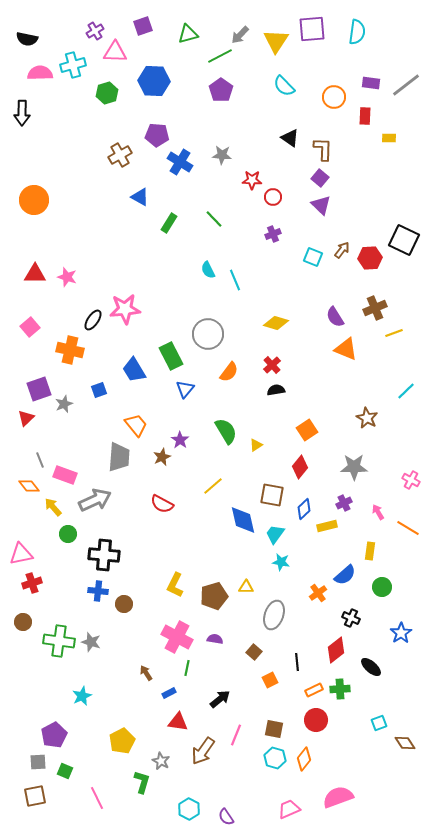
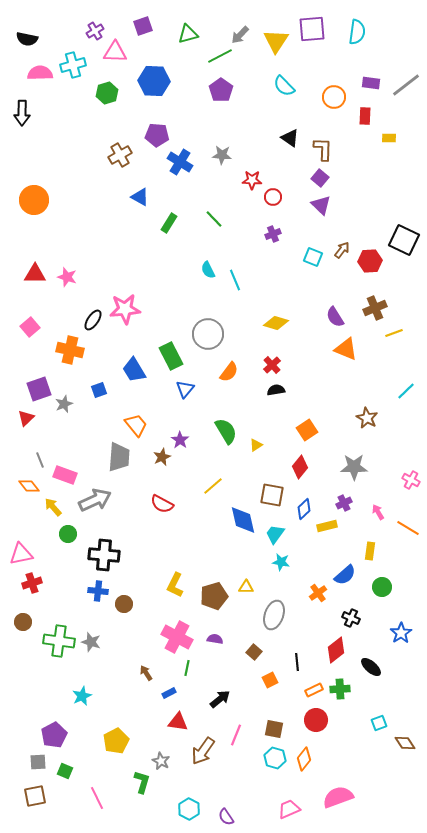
red hexagon at (370, 258): moved 3 px down
yellow pentagon at (122, 741): moved 6 px left
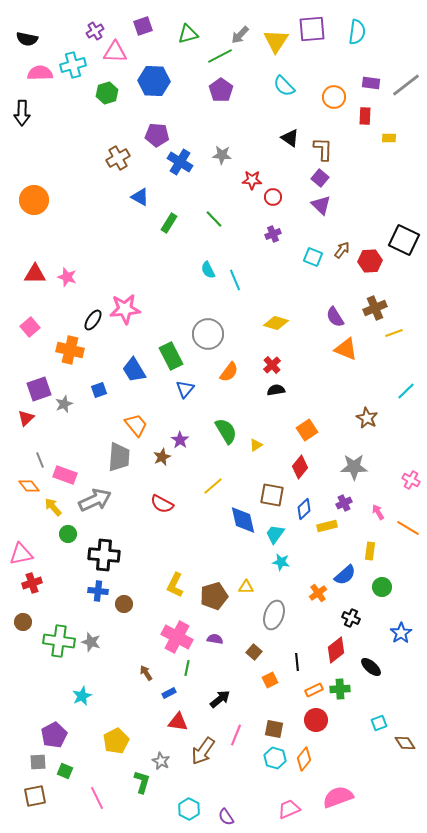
brown cross at (120, 155): moved 2 px left, 3 px down
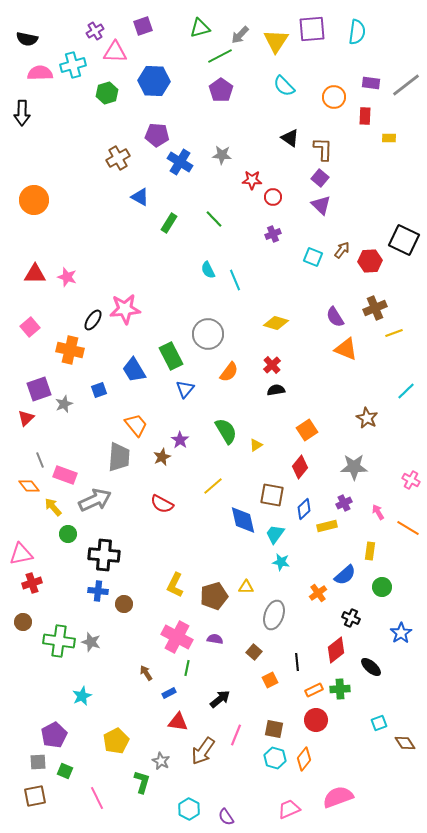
green triangle at (188, 34): moved 12 px right, 6 px up
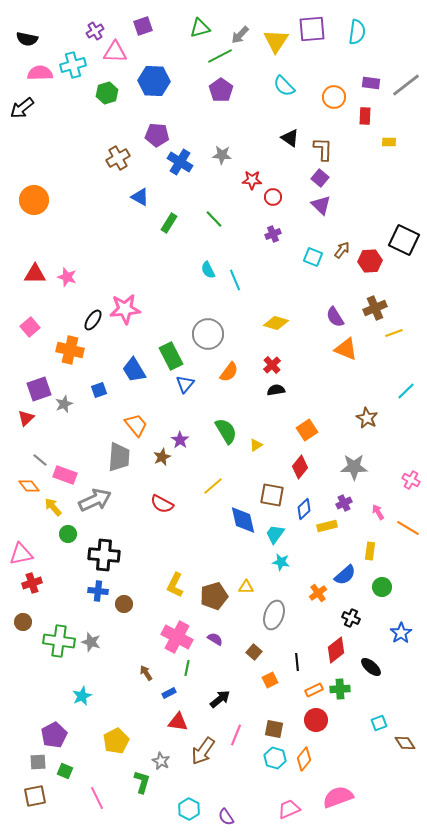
black arrow at (22, 113): moved 5 px up; rotated 50 degrees clockwise
yellow rectangle at (389, 138): moved 4 px down
blue triangle at (185, 389): moved 5 px up
gray line at (40, 460): rotated 28 degrees counterclockwise
purple semicircle at (215, 639): rotated 21 degrees clockwise
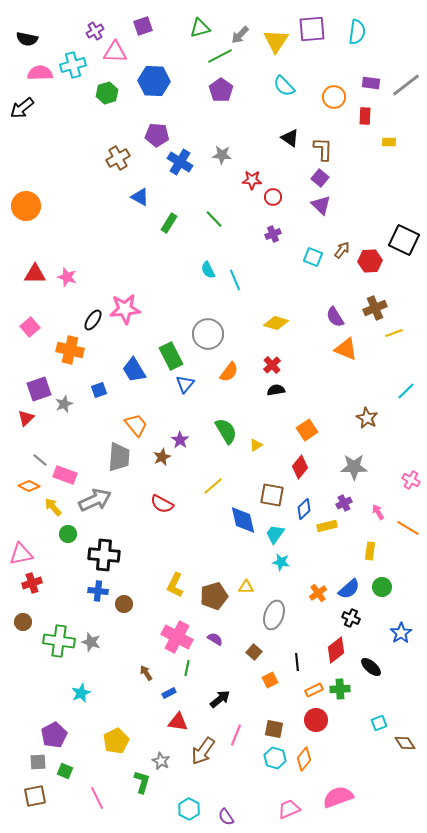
orange circle at (34, 200): moved 8 px left, 6 px down
orange diamond at (29, 486): rotated 25 degrees counterclockwise
blue semicircle at (345, 575): moved 4 px right, 14 px down
cyan star at (82, 696): moved 1 px left, 3 px up
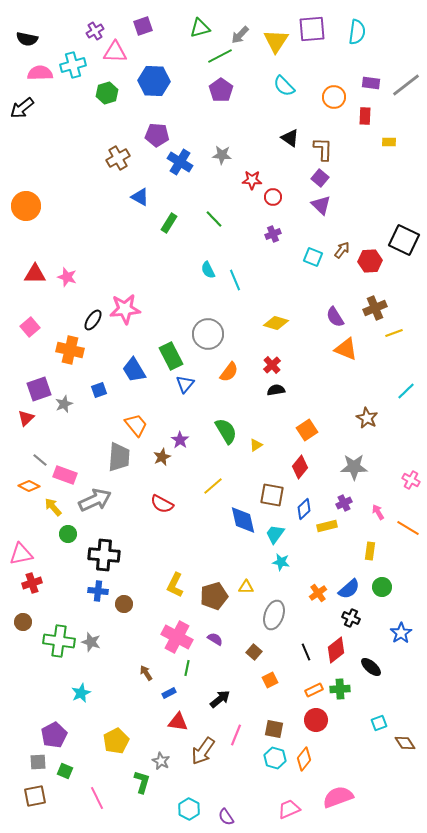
black line at (297, 662): moved 9 px right, 10 px up; rotated 18 degrees counterclockwise
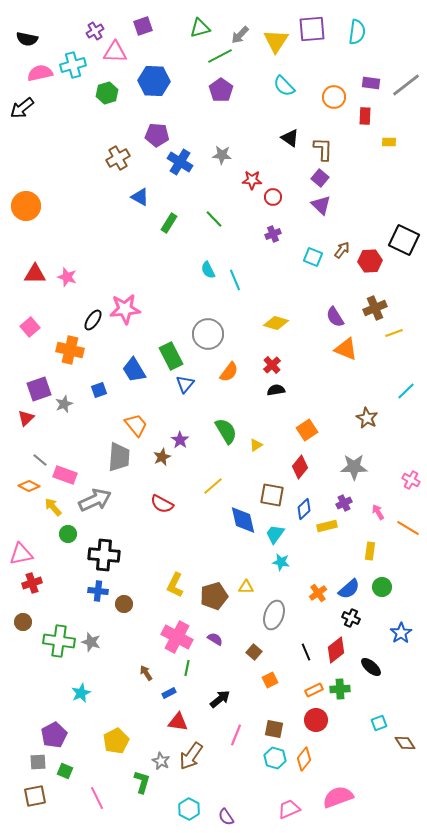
pink semicircle at (40, 73): rotated 10 degrees counterclockwise
brown arrow at (203, 751): moved 12 px left, 5 px down
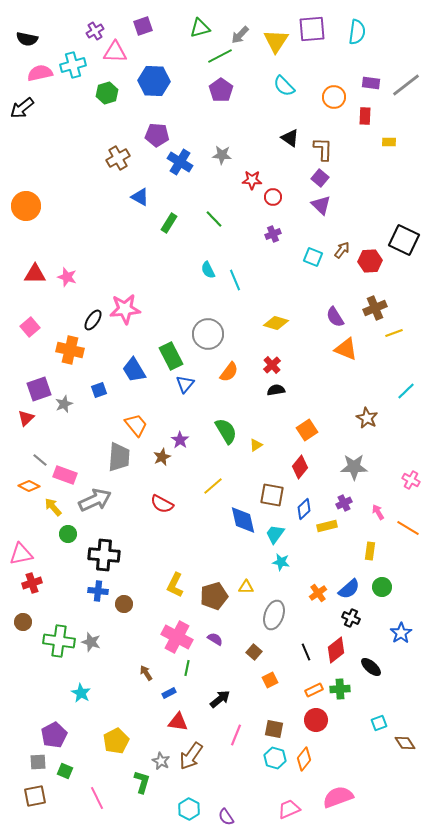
cyan star at (81, 693): rotated 18 degrees counterclockwise
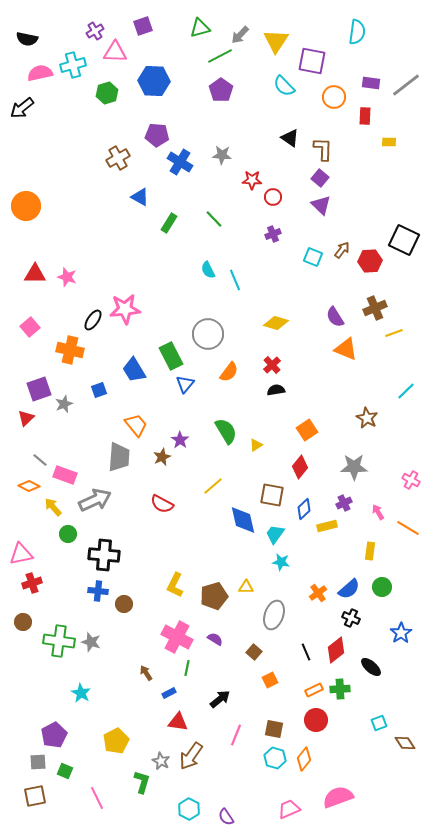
purple square at (312, 29): moved 32 px down; rotated 16 degrees clockwise
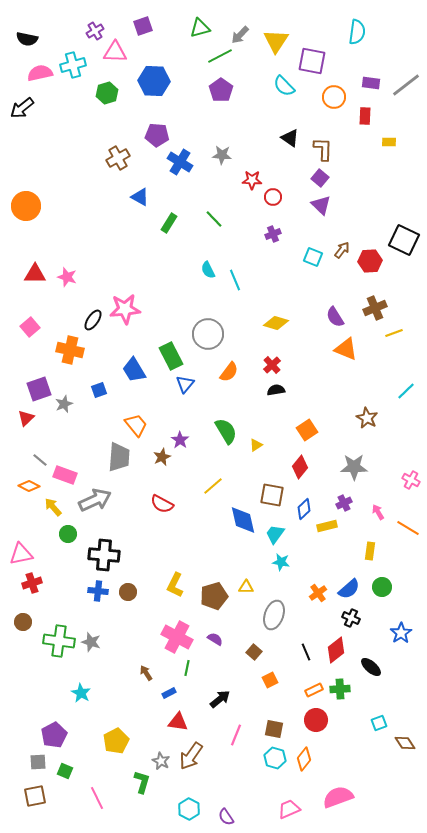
brown circle at (124, 604): moved 4 px right, 12 px up
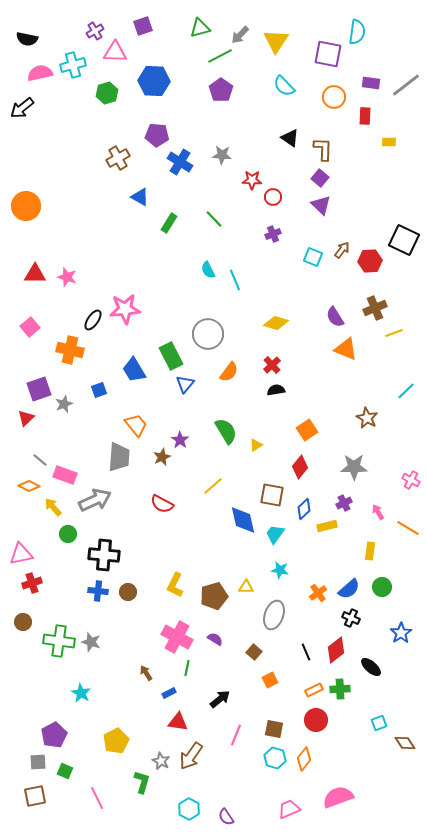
purple square at (312, 61): moved 16 px right, 7 px up
cyan star at (281, 562): moved 1 px left, 8 px down
